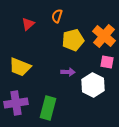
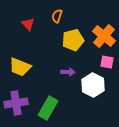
red triangle: rotated 32 degrees counterclockwise
green rectangle: rotated 15 degrees clockwise
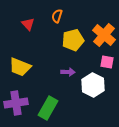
orange cross: moved 1 px up
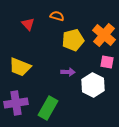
orange semicircle: rotated 88 degrees clockwise
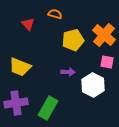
orange semicircle: moved 2 px left, 2 px up
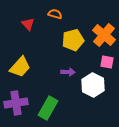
yellow trapezoid: rotated 70 degrees counterclockwise
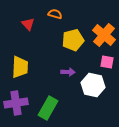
yellow trapezoid: rotated 40 degrees counterclockwise
white hexagon: rotated 15 degrees counterclockwise
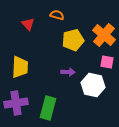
orange semicircle: moved 2 px right, 1 px down
green rectangle: rotated 15 degrees counterclockwise
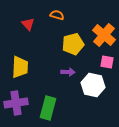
yellow pentagon: moved 4 px down
